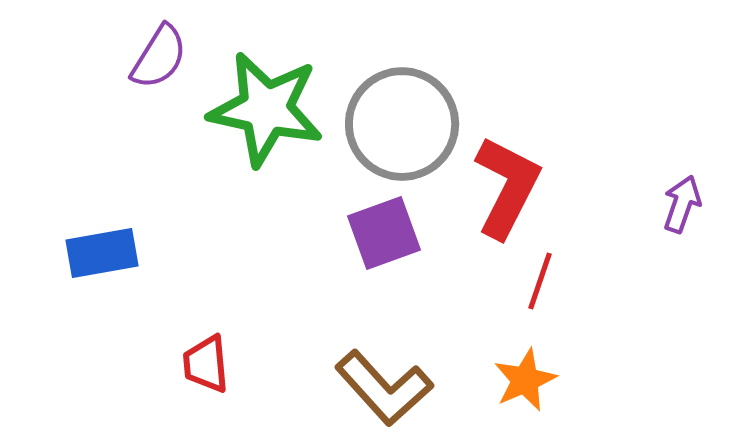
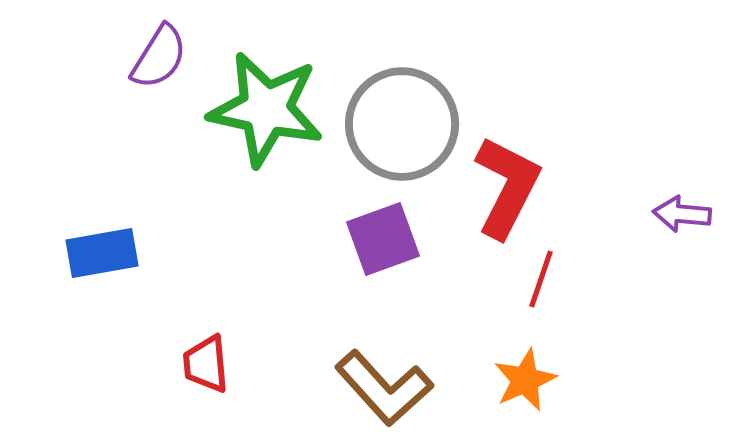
purple arrow: moved 10 px down; rotated 104 degrees counterclockwise
purple square: moved 1 px left, 6 px down
red line: moved 1 px right, 2 px up
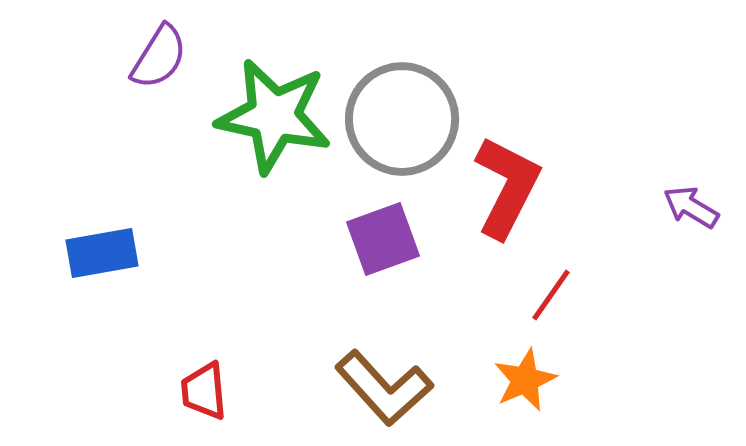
green star: moved 8 px right, 7 px down
gray circle: moved 5 px up
purple arrow: moved 9 px right, 7 px up; rotated 26 degrees clockwise
red line: moved 10 px right, 16 px down; rotated 16 degrees clockwise
red trapezoid: moved 2 px left, 27 px down
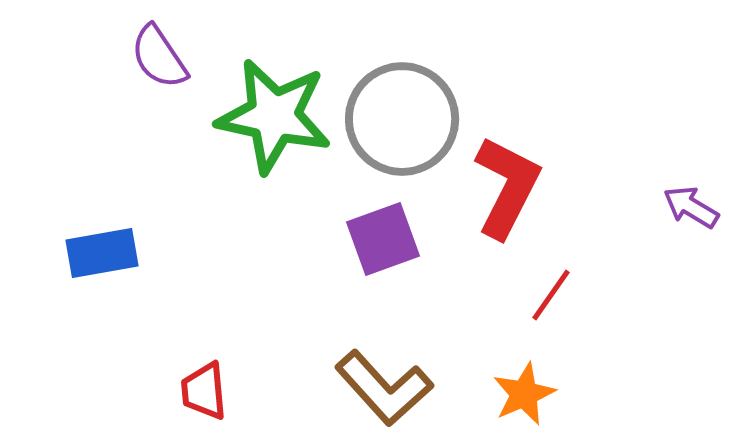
purple semicircle: rotated 114 degrees clockwise
orange star: moved 1 px left, 14 px down
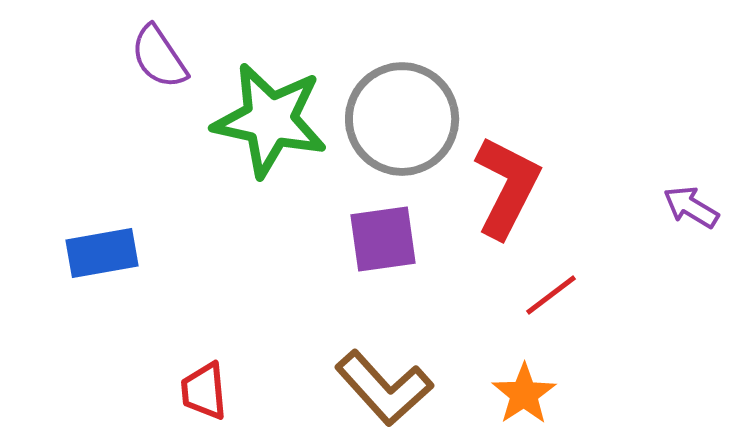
green star: moved 4 px left, 4 px down
purple square: rotated 12 degrees clockwise
red line: rotated 18 degrees clockwise
orange star: rotated 10 degrees counterclockwise
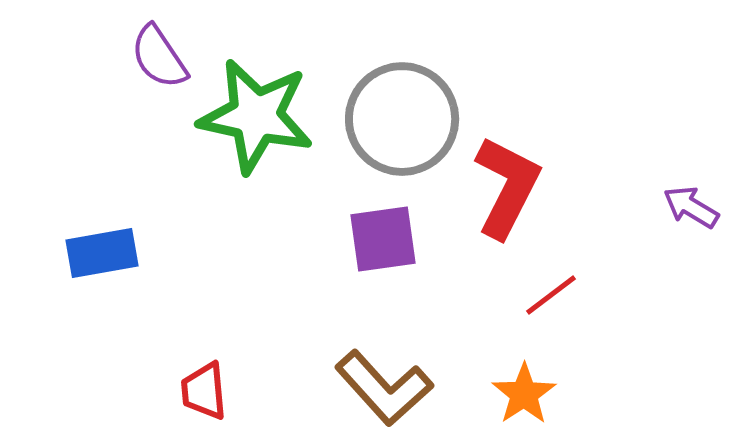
green star: moved 14 px left, 4 px up
